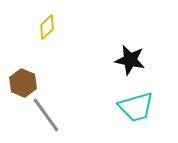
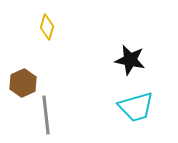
yellow diamond: rotated 30 degrees counterclockwise
brown hexagon: rotated 12 degrees clockwise
gray line: rotated 30 degrees clockwise
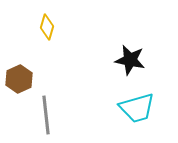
brown hexagon: moved 4 px left, 4 px up
cyan trapezoid: moved 1 px right, 1 px down
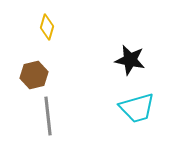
brown hexagon: moved 15 px right, 4 px up; rotated 12 degrees clockwise
gray line: moved 2 px right, 1 px down
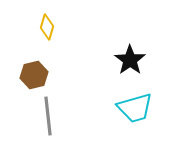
black star: rotated 24 degrees clockwise
cyan trapezoid: moved 2 px left
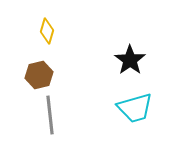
yellow diamond: moved 4 px down
brown hexagon: moved 5 px right
gray line: moved 2 px right, 1 px up
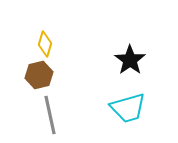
yellow diamond: moved 2 px left, 13 px down
cyan trapezoid: moved 7 px left
gray line: rotated 6 degrees counterclockwise
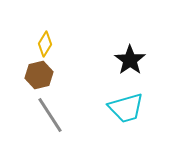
yellow diamond: rotated 15 degrees clockwise
cyan trapezoid: moved 2 px left
gray line: rotated 21 degrees counterclockwise
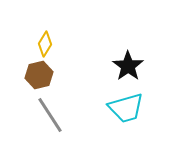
black star: moved 2 px left, 6 px down
